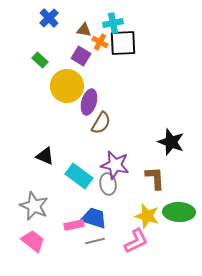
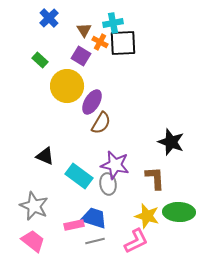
brown triangle: rotated 49 degrees clockwise
purple ellipse: moved 3 px right; rotated 15 degrees clockwise
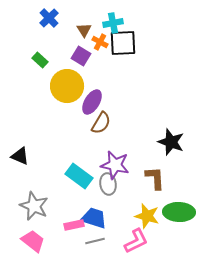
black triangle: moved 25 px left
